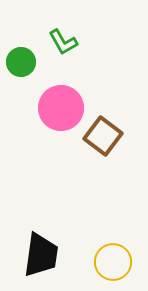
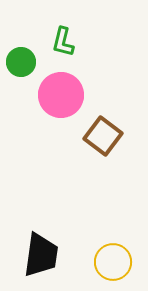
green L-shape: rotated 44 degrees clockwise
pink circle: moved 13 px up
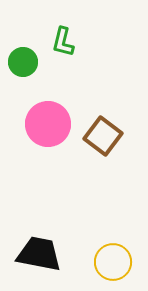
green circle: moved 2 px right
pink circle: moved 13 px left, 29 px down
black trapezoid: moved 2 px left, 1 px up; rotated 87 degrees counterclockwise
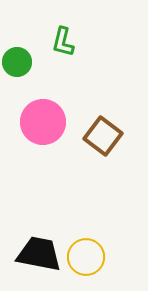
green circle: moved 6 px left
pink circle: moved 5 px left, 2 px up
yellow circle: moved 27 px left, 5 px up
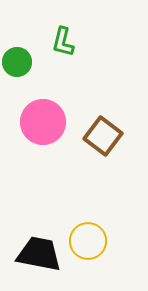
yellow circle: moved 2 px right, 16 px up
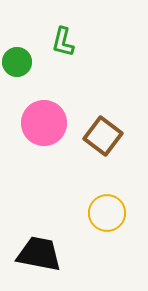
pink circle: moved 1 px right, 1 px down
yellow circle: moved 19 px right, 28 px up
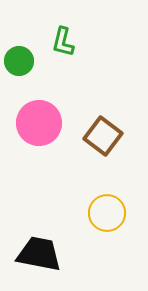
green circle: moved 2 px right, 1 px up
pink circle: moved 5 px left
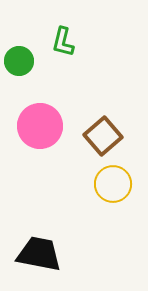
pink circle: moved 1 px right, 3 px down
brown square: rotated 12 degrees clockwise
yellow circle: moved 6 px right, 29 px up
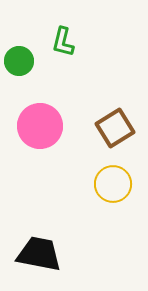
brown square: moved 12 px right, 8 px up; rotated 9 degrees clockwise
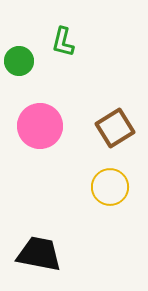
yellow circle: moved 3 px left, 3 px down
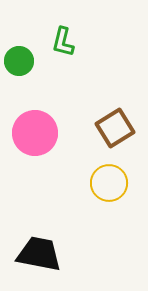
pink circle: moved 5 px left, 7 px down
yellow circle: moved 1 px left, 4 px up
